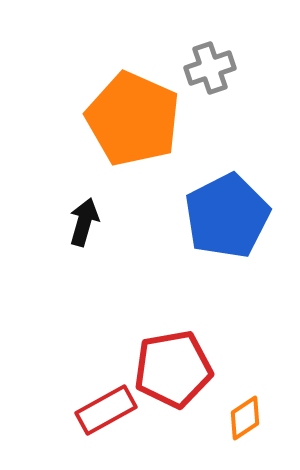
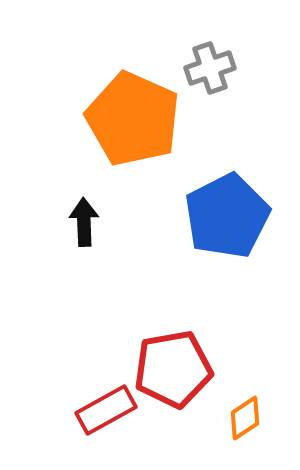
black arrow: rotated 18 degrees counterclockwise
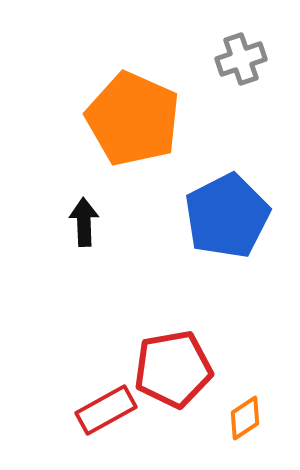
gray cross: moved 31 px right, 9 px up
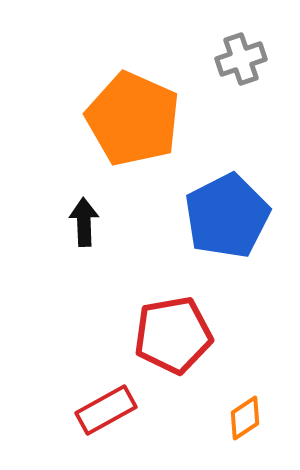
red pentagon: moved 34 px up
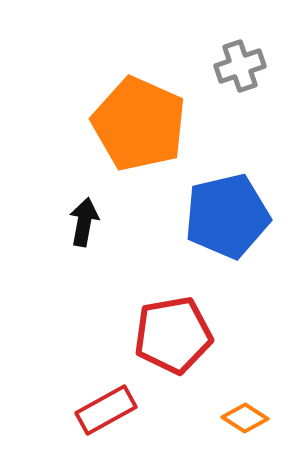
gray cross: moved 1 px left, 7 px down
orange pentagon: moved 6 px right, 5 px down
blue pentagon: rotated 14 degrees clockwise
black arrow: rotated 12 degrees clockwise
orange diamond: rotated 66 degrees clockwise
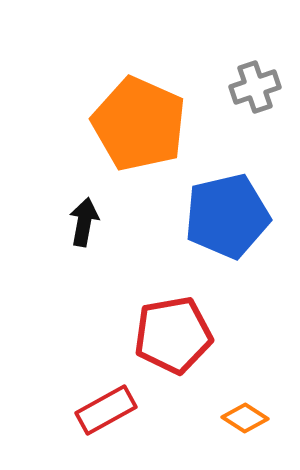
gray cross: moved 15 px right, 21 px down
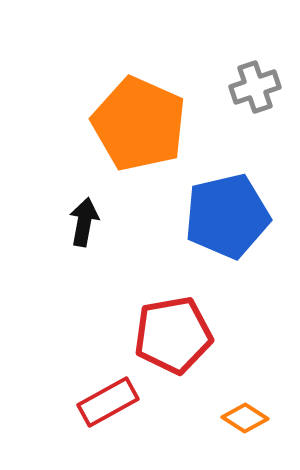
red rectangle: moved 2 px right, 8 px up
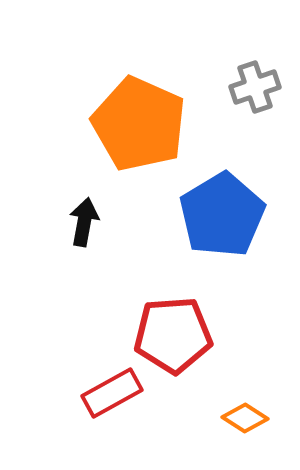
blue pentagon: moved 5 px left, 1 px up; rotated 18 degrees counterclockwise
red pentagon: rotated 6 degrees clockwise
red rectangle: moved 4 px right, 9 px up
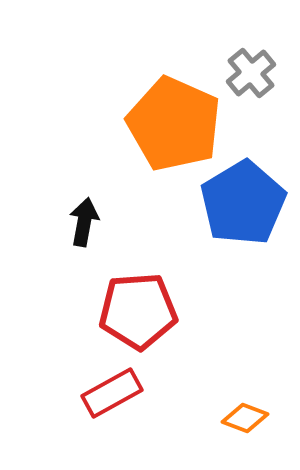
gray cross: moved 4 px left, 14 px up; rotated 21 degrees counterclockwise
orange pentagon: moved 35 px right
blue pentagon: moved 21 px right, 12 px up
red pentagon: moved 35 px left, 24 px up
orange diamond: rotated 12 degrees counterclockwise
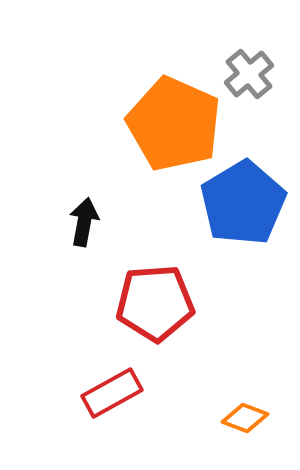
gray cross: moved 2 px left, 1 px down
red pentagon: moved 17 px right, 8 px up
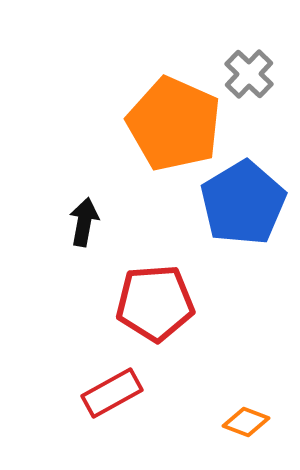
gray cross: rotated 6 degrees counterclockwise
orange diamond: moved 1 px right, 4 px down
